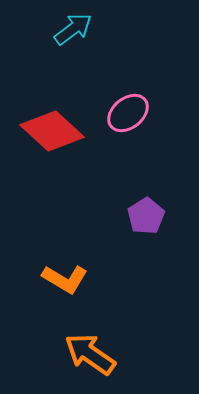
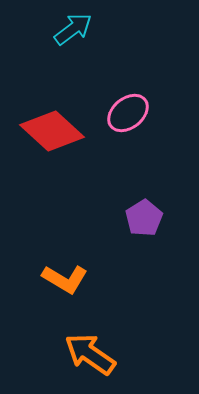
purple pentagon: moved 2 px left, 2 px down
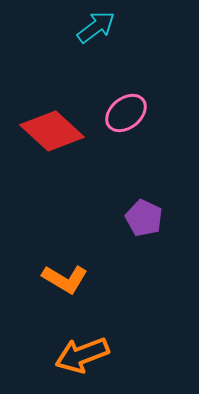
cyan arrow: moved 23 px right, 2 px up
pink ellipse: moved 2 px left
purple pentagon: rotated 15 degrees counterclockwise
orange arrow: moved 8 px left, 1 px down; rotated 56 degrees counterclockwise
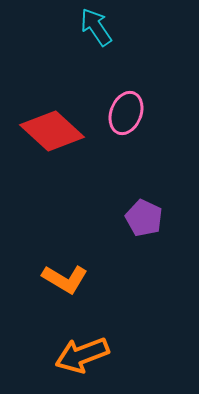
cyan arrow: rotated 87 degrees counterclockwise
pink ellipse: rotated 30 degrees counterclockwise
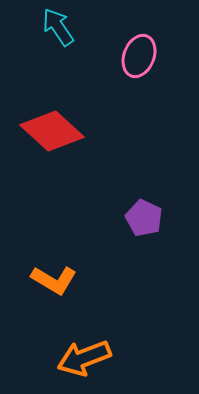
cyan arrow: moved 38 px left
pink ellipse: moved 13 px right, 57 px up
orange L-shape: moved 11 px left, 1 px down
orange arrow: moved 2 px right, 3 px down
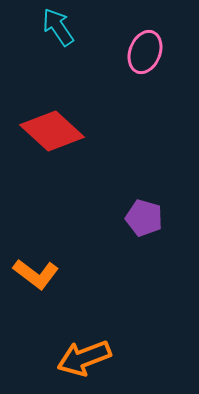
pink ellipse: moved 6 px right, 4 px up
purple pentagon: rotated 9 degrees counterclockwise
orange L-shape: moved 18 px left, 6 px up; rotated 6 degrees clockwise
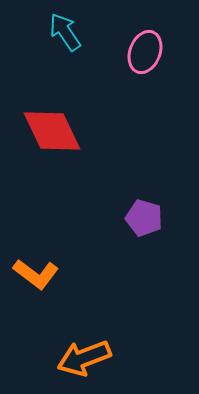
cyan arrow: moved 7 px right, 5 px down
red diamond: rotated 22 degrees clockwise
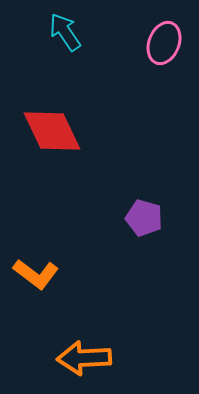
pink ellipse: moved 19 px right, 9 px up
orange arrow: rotated 18 degrees clockwise
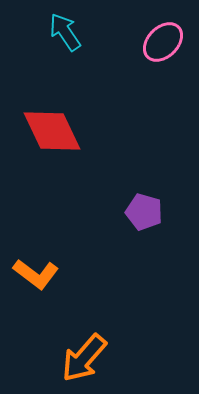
pink ellipse: moved 1 px left, 1 px up; rotated 24 degrees clockwise
purple pentagon: moved 6 px up
orange arrow: rotated 46 degrees counterclockwise
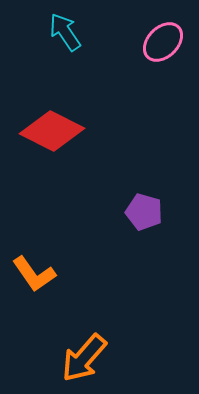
red diamond: rotated 38 degrees counterclockwise
orange L-shape: moved 2 px left; rotated 18 degrees clockwise
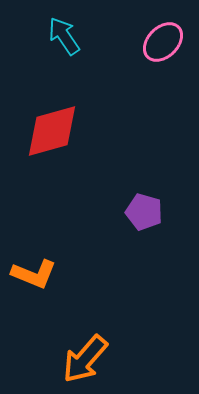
cyan arrow: moved 1 px left, 4 px down
red diamond: rotated 42 degrees counterclockwise
orange L-shape: rotated 33 degrees counterclockwise
orange arrow: moved 1 px right, 1 px down
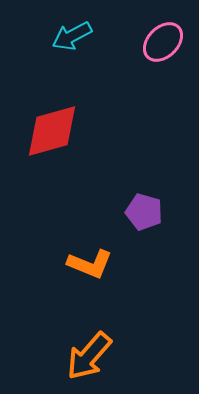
cyan arrow: moved 8 px right; rotated 84 degrees counterclockwise
orange L-shape: moved 56 px right, 10 px up
orange arrow: moved 4 px right, 3 px up
